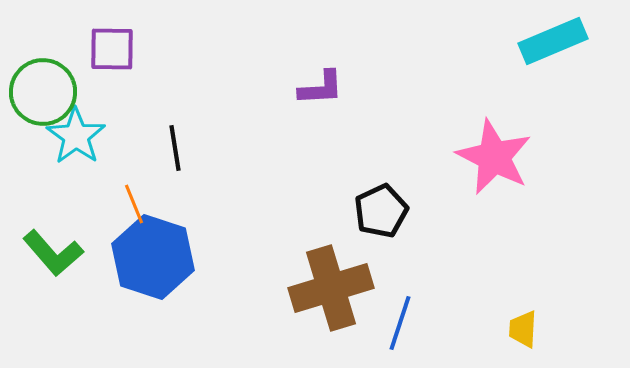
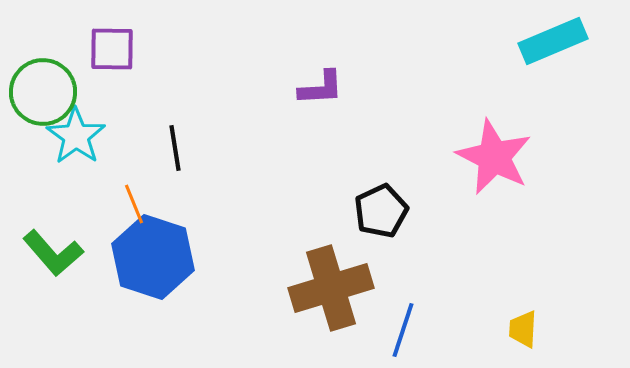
blue line: moved 3 px right, 7 px down
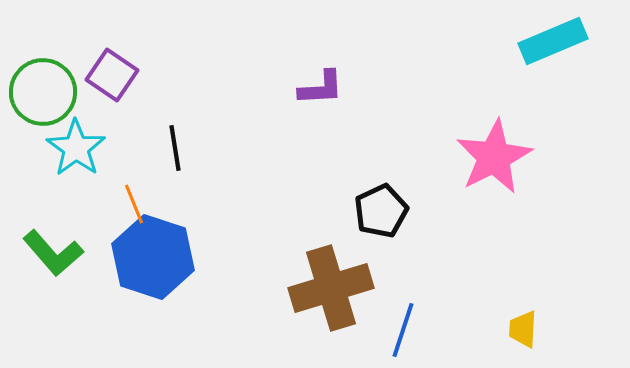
purple square: moved 26 px down; rotated 33 degrees clockwise
cyan star: moved 12 px down
pink star: rotated 18 degrees clockwise
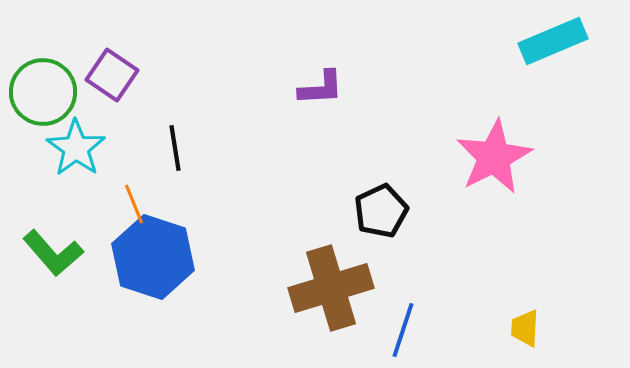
yellow trapezoid: moved 2 px right, 1 px up
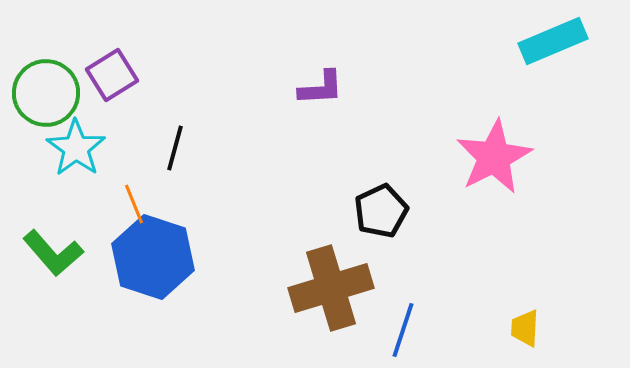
purple square: rotated 24 degrees clockwise
green circle: moved 3 px right, 1 px down
black line: rotated 24 degrees clockwise
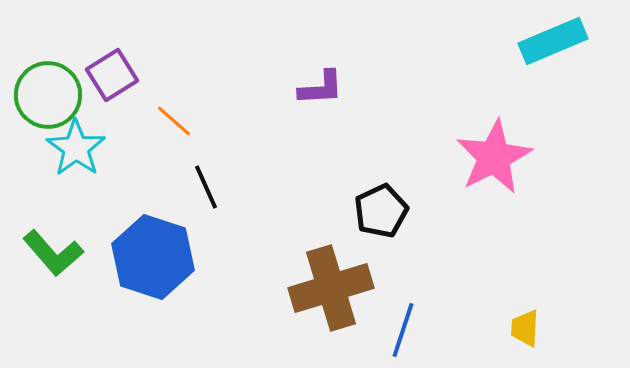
green circle: moved 2 px right, 2 px down
black line: moved 31 px right, 39 px down; rotated 39 degrees counterclockwise
orange line: moved 40 px right, 83 px up; rotated 27 degrees counterclockwise
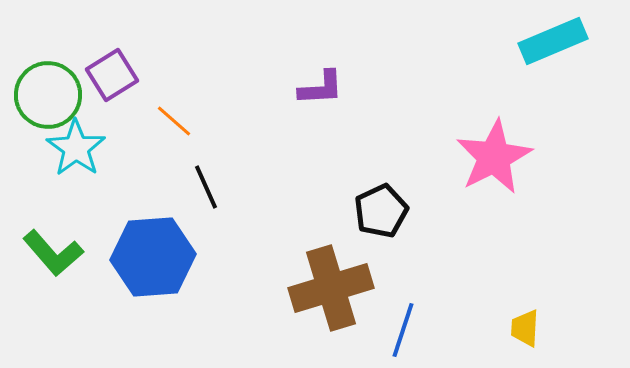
blue hexagon: rotated 22 degrees counterclockwise
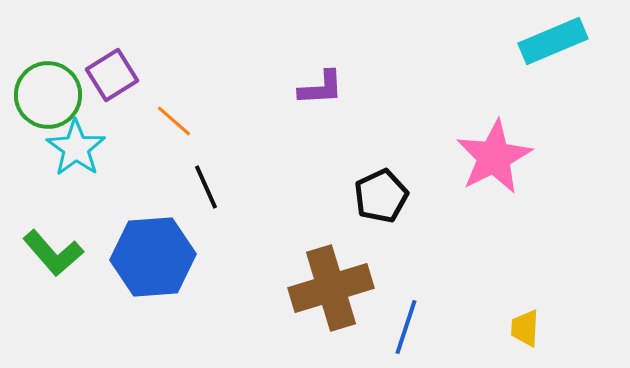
black pentagon: moved 15 px up
blue line: moved 3 px right, 3 px up
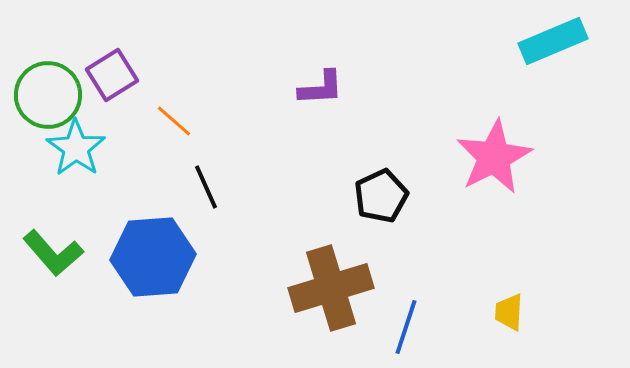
yellow trapezoid: moved 16 px left, 16 px up
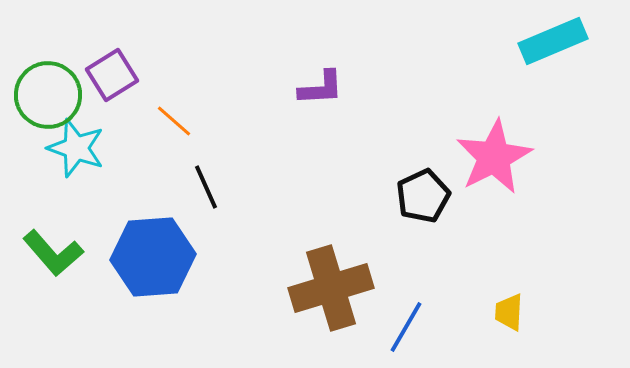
cyan star: rotated 16 degrees counterclockwise
black pentagon: moved 42 px right
blue line: rotated 12 degrees clockwise
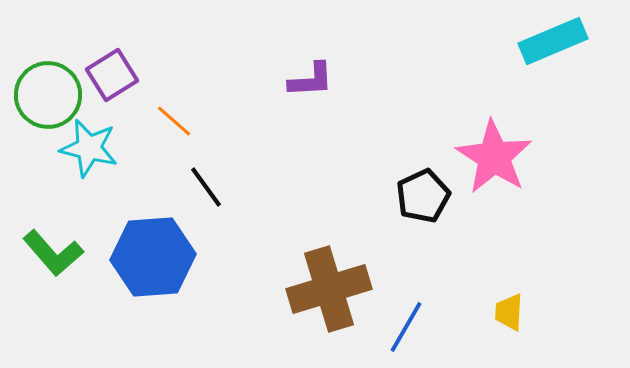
purple L-shape: moved 10 px left, 8 px up
cyan star: moved 13 px right; rotated 6 degrees counterclockwise
pink star: rotated 12 degrees counterclockwise
black line: rotated 12 degrees counterclockwise
brown cross: moved 2 px left, 1 px down
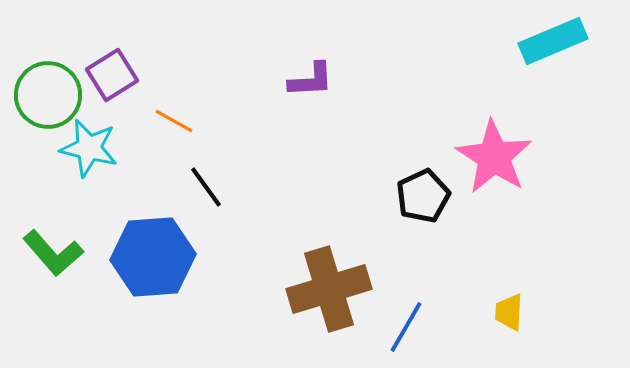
orange line: rotated 12 degrees counterclockwise
